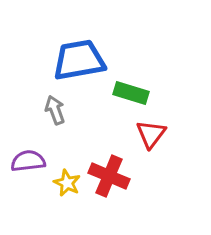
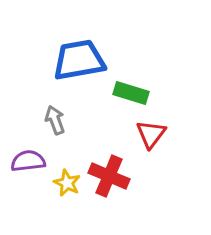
gray arrow: moved 10 px down
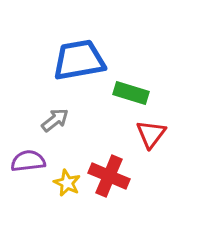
gray arrow: rotated 72 degrees clockwise
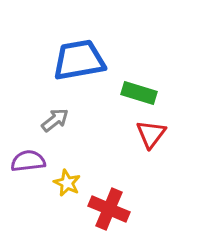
green rectangle: moved 8 px right
red cross: moved 33 px down
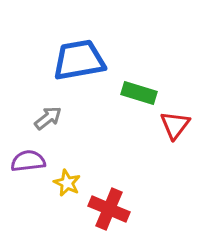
gray arrow: moved 7 px left, 2 px up
red triangle: moved 24 px right, 9 px up
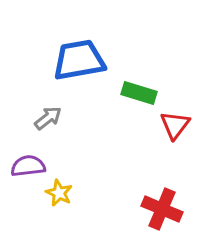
purple semicircle: moved 5 px down
yellow star: moved 8 px left, 10 px down
red cross: moved 53 px right
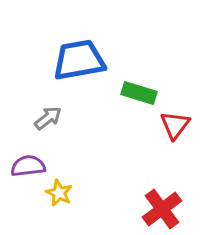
red cross: rotated 30 degrees clockwise
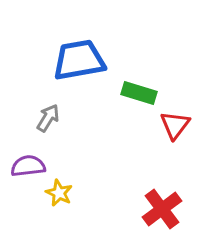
gray arrow: rotated 20 degrees counterclockwise
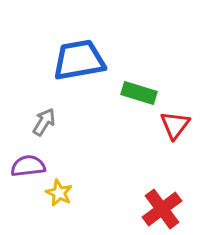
gray arrow: moved 4 px left, 4 px down
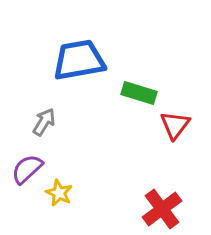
purple semicircle: moved 1 px left, 3 px down; rotated 36 degrees counterclockwise
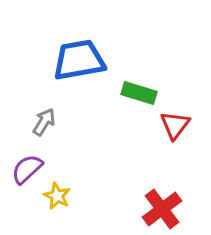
yellow star: moved 2 px left, 3 px down
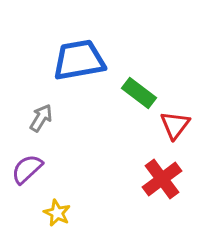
green rectangle: rotated 20 degrees clockwise
gray arrow: moved 3 px left, 4 px up
yellow star: moved 17 px down
red cross: moved 30 px up
